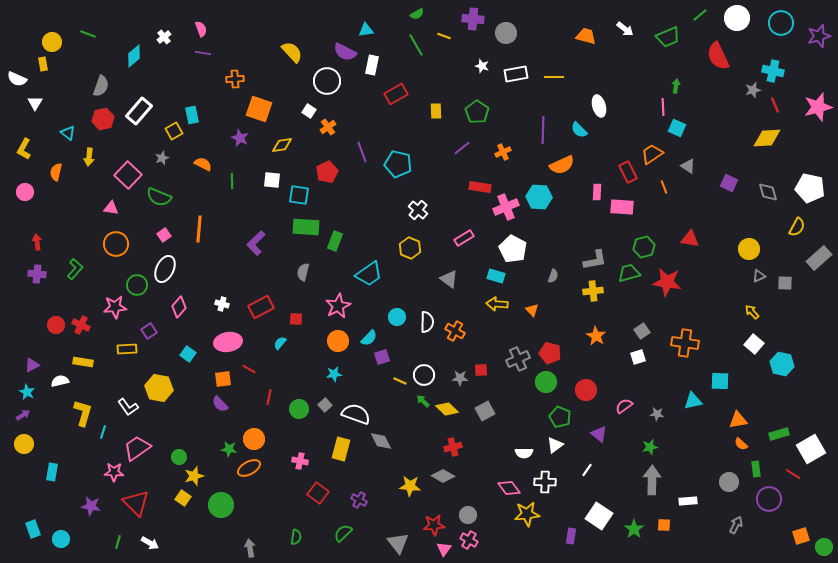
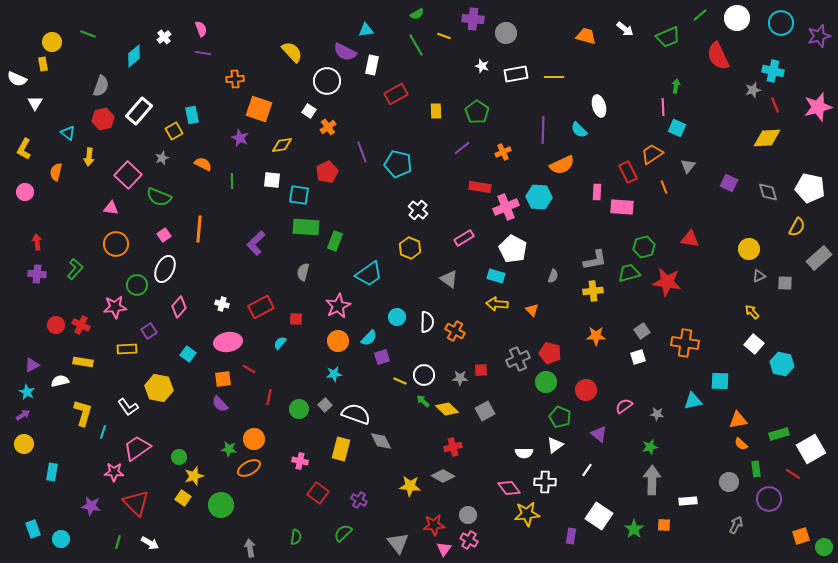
gray triangle at (688, 166): rotated 35 degrees clockwise
orange star at (596, 336): rotated 30 degrees counterclockwise
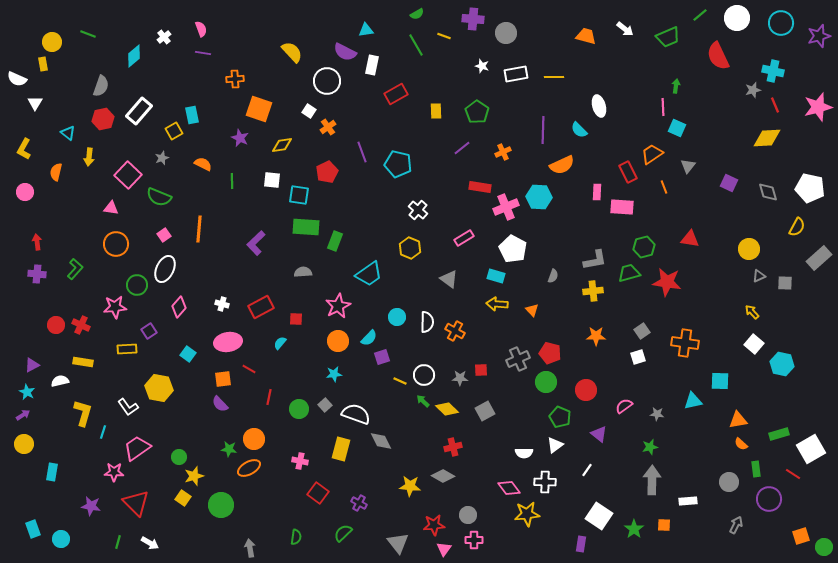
gray semicircle at (303, 272): rotated 72 degrees clockwise
purple cross at (359, 500): moved 3 px down
purple rectangle at (571, 536): moved 10 px right, 8 px down
pink cross at (469, 540): moved 5 px right; rotated 30 degrees counterclockwise
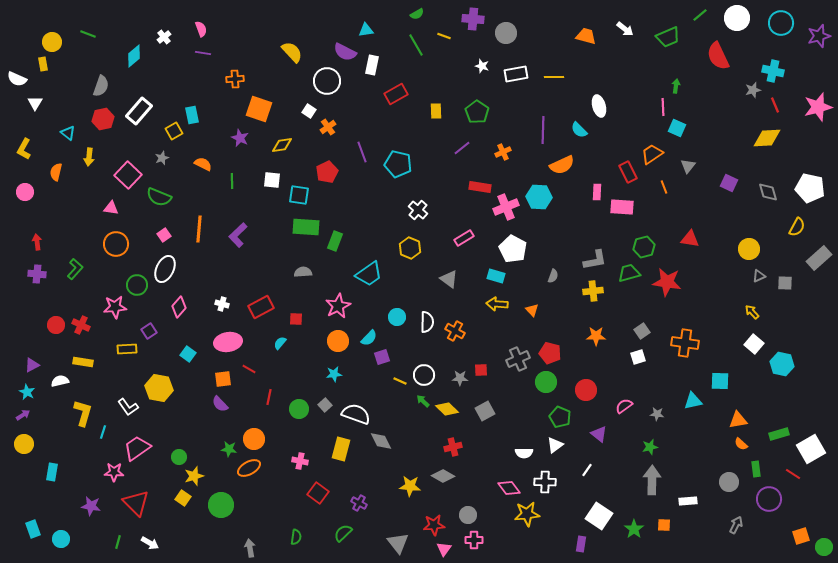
purple L-shape at (256, 243): moved 18 px left, 8 px up
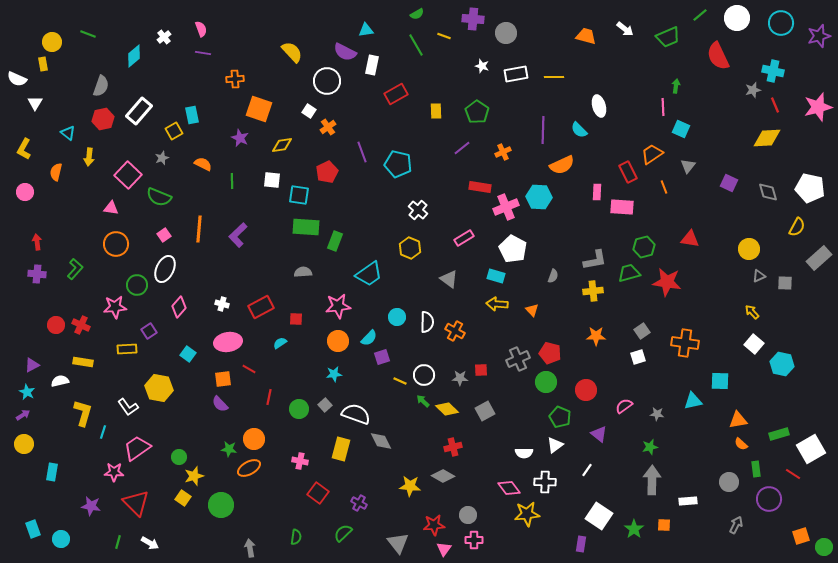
cyan square at (677, 128): moved 4 px right, 1 px down
pink star at (338, 306): rotated 20 degrees clockwise
cyan semicircle at (280, 343): rotated 16 degrees clockwise
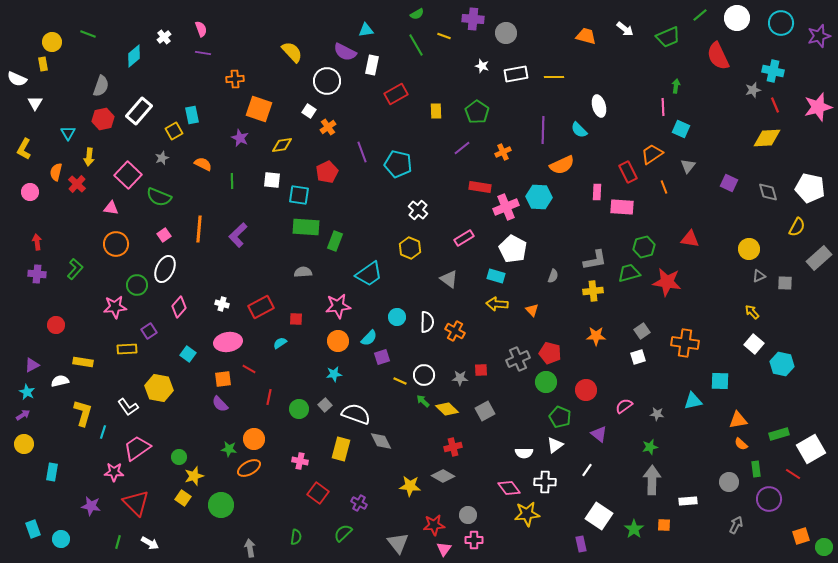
cyan triangle at (68, 133): rotated 21 degrees clockwise
pink circle at (25, 192): moved 5 px right
red cross at (81, 325): moved 4 px left, 141 px up; rotated 18 degrees clockwise
purple rectangle at (581, 544): rotated 21 degrees counterclockwise
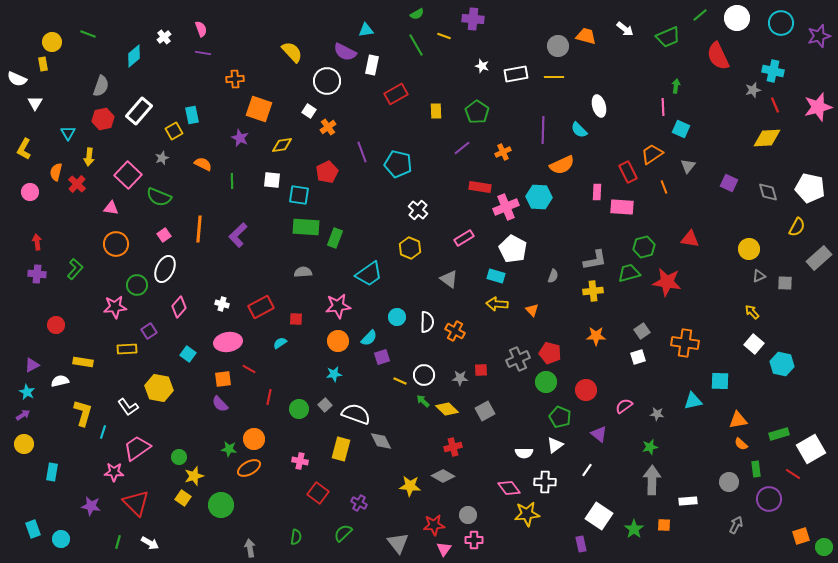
gray circle at (506, 33): moved 52 px right, 13 px down
green rectangle at (335, 241): moved 3 px up
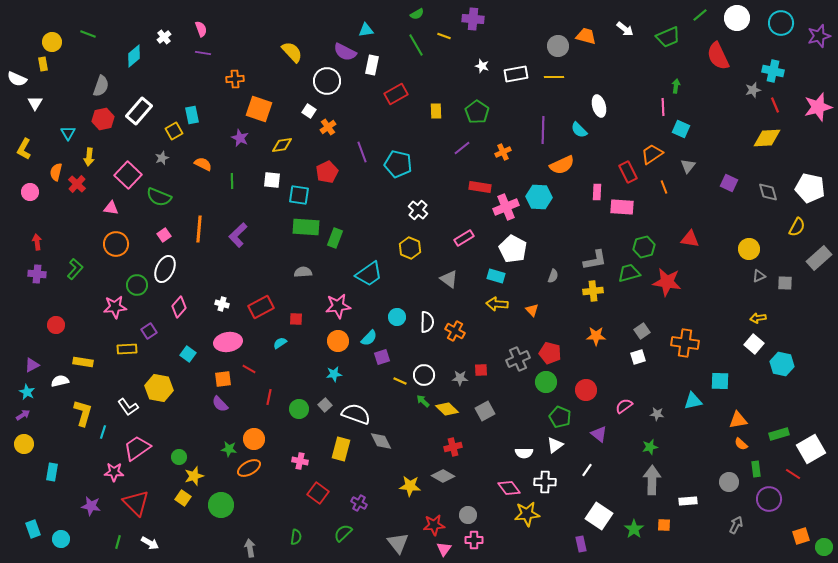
yellow arrow at (752, 312): moved 6 px right, 6 px down; rotated 56 degrees counterclockwise
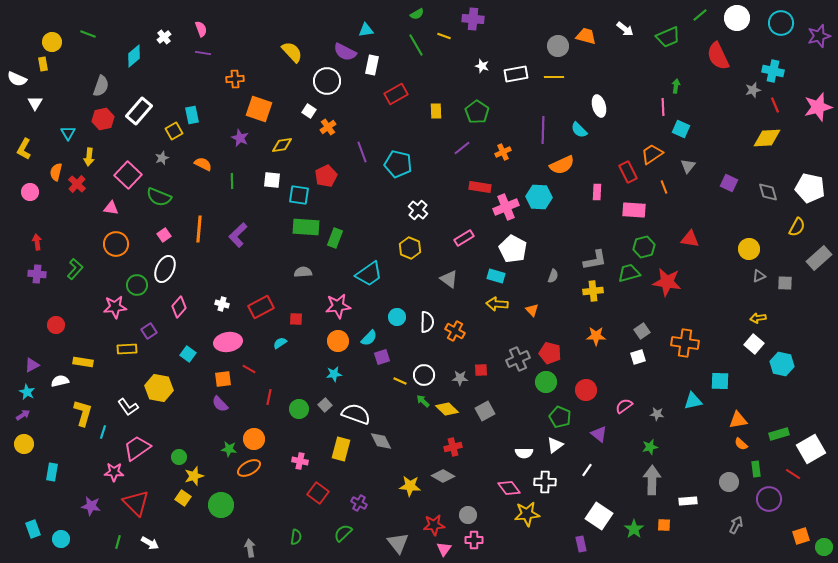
red pentagon at (327, 172): moved 1 px left, 4 px down
pink rectangle at (622, 207): moved 12 px right, 3 px down
